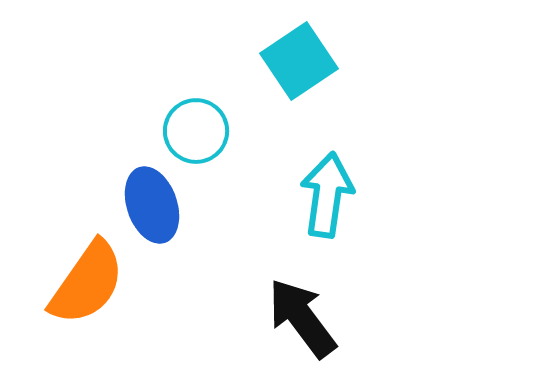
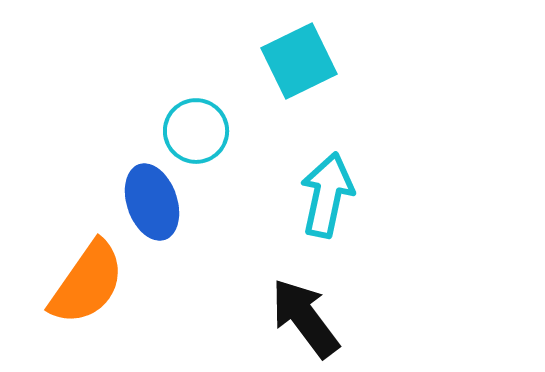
cyan square: rotated 8 degrees clockwise
cyan arrow: rotated 4 degrees clockwise
blue ellipse: moved 3 px up
black arrow: moved 3 px right
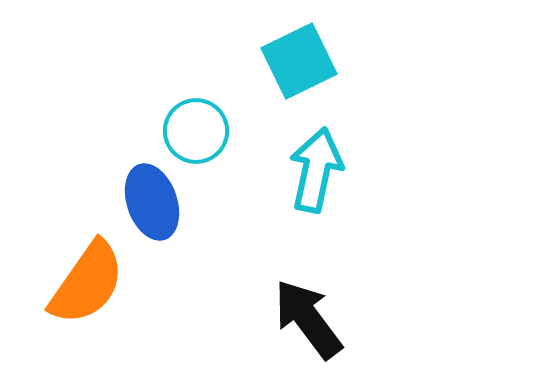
cyan arrow: moved 11 px left, 25 px up
black arrow: moved 3 px right, 1 px down
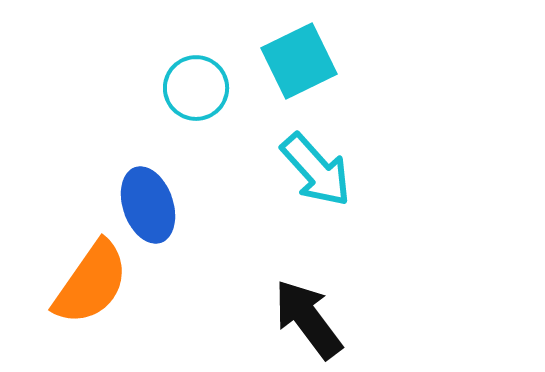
cyan circle: moved 43 px up
cyan arrow: rotated 126 degrees clockwise
blue ellipse: moved 4 px left, 3 px down
orange semicircle: moved 4 px right
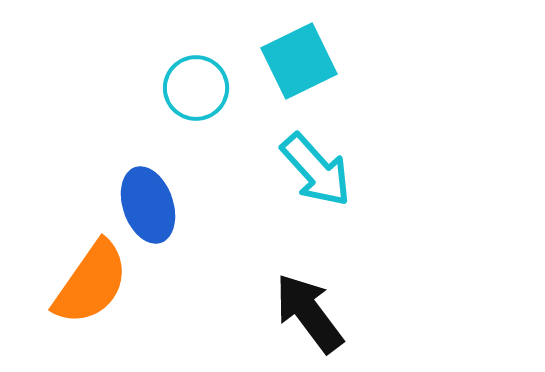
black arrow: moved 1 px right, 6 px up
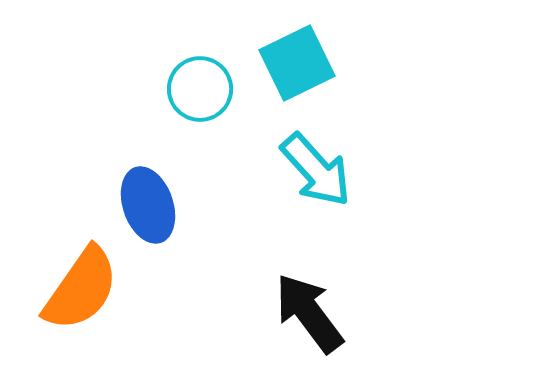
cyan square: moved 2 px left, 2 px down
cyan circle: moved 4 px right, 1 px down
orange semicircle: moved 10 px left, 6 px down
